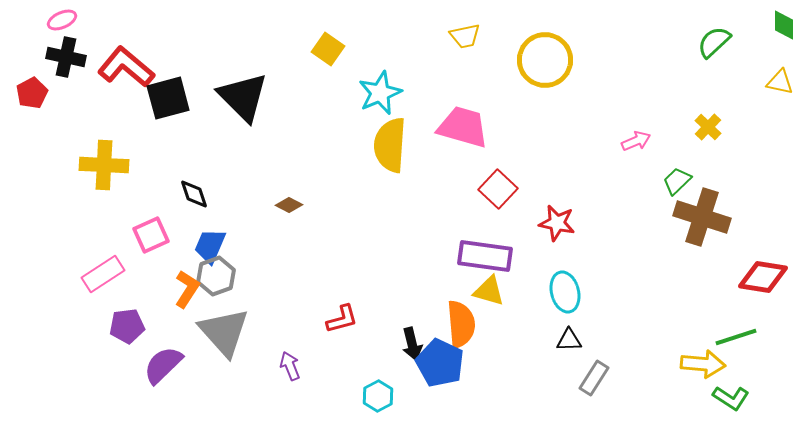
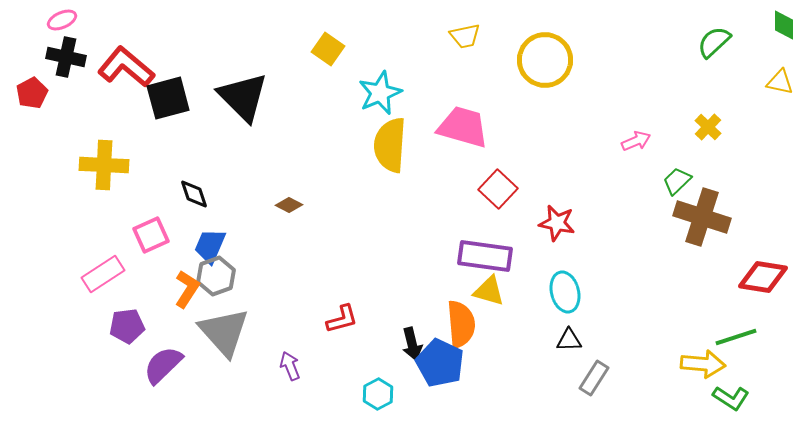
cyan hexagon at (378, 396): moved 2 px up
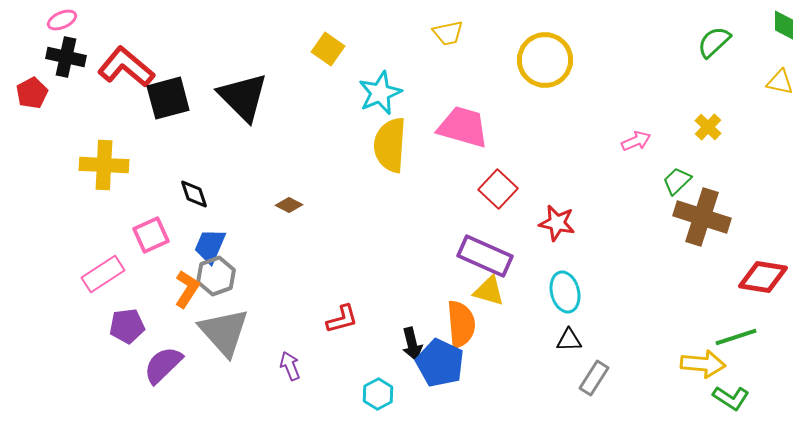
yellow trapezoid at (465, 36): moved 17 px left, 3 px up
purple rectangle at (485, 256): rotated 16 degrees clockwise
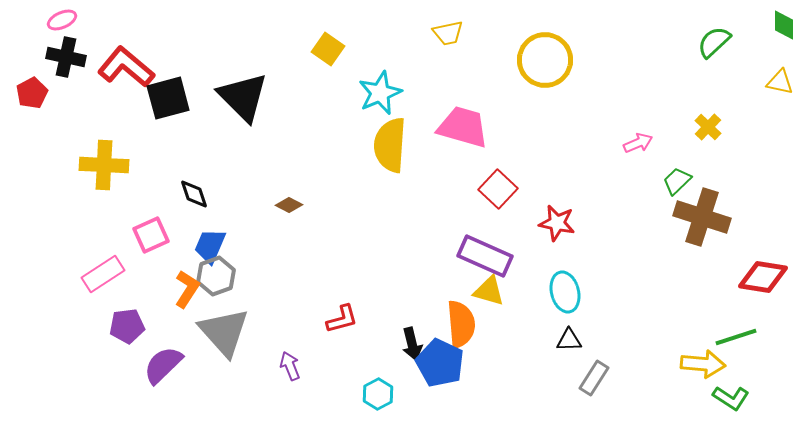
pink arrow at (636, 141): moved 2 px right, 2 px down
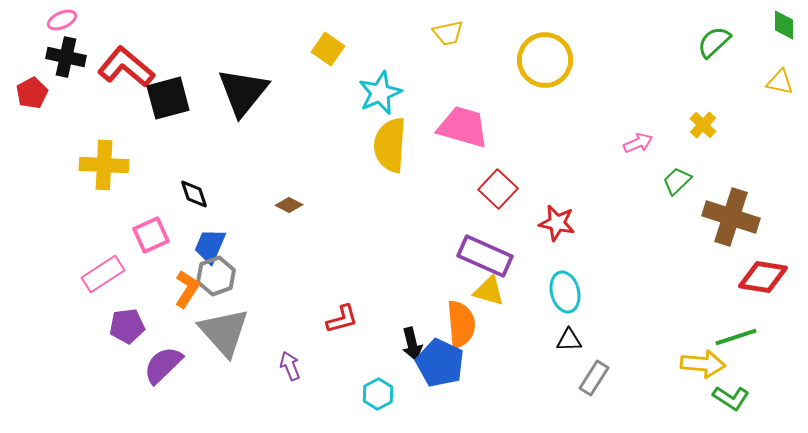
black triangle at (243, 97): moved 5 px up; rotated 24 degrees clockwise
yellow cross at (708, 127): moved 5 px left, 2 px up
brown cross at (702, 217): moved 29 px right
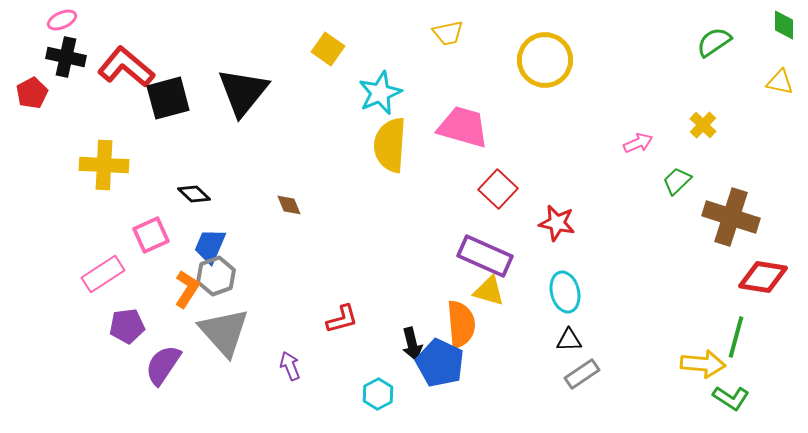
green semicircle at (714, 42): rotated 9 degrees clockwise
black diamond at (194, 194): rotated 28 degrees counterclockwise
brown diamond at (289, 205): rotated 40 degrees clockwise
green line at (736, 337): rotated 57 degrees counterclockwise
purple semicircle at (163, 365): rotated 12 degrees counterclockwise
gray rectangle at (594, 378): moved 12 px left, 4 px up; rotated 24 degrees clockwise
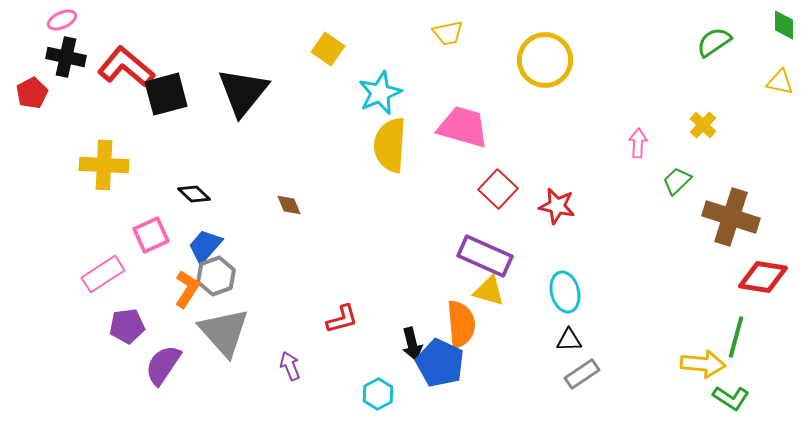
black square at (168, 98): moved 2 px left, 4 px up
pink arrow at (638, 143): rotated 64 degrees counterclockwise
red star at (557, 223): moved 17 px up
blue trapezoid at (210, 246): moved 5 px left; rotated 18 degrees clockwise
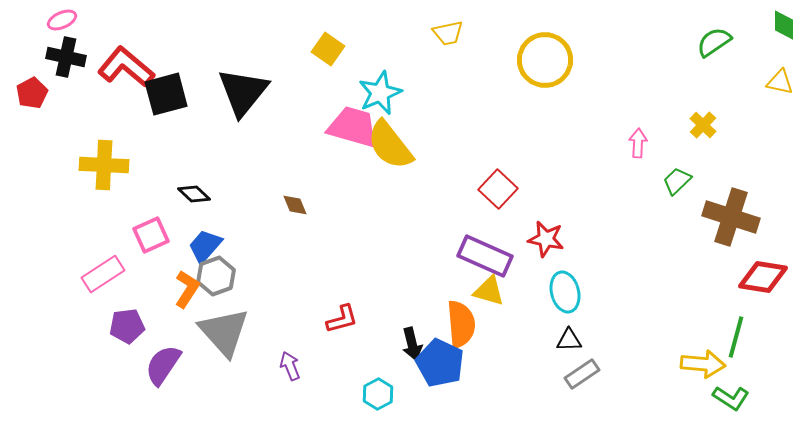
pink trapezoid at (463, 127): moved 110 px left
yellow semicircle at (390, 145): rotated 42 degrees counterclockwise
brown diamond at (289, 205): moved 6 px right
red star at (557, 206): moved 11 px left, 33 px down
